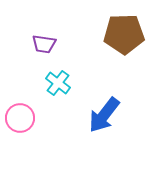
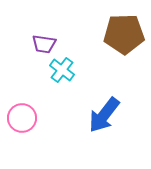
cyan cross: moved 4 px right, 13 px up
pink circle: moved 2 px right
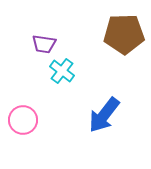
cyan cross: moved 1 px down
pink circle: moved 1 px right, 2 px down
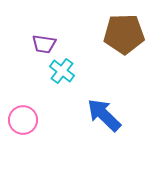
blue arrow: rotated 96 degrees clockwise
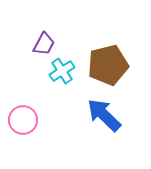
brown pentagon: moved 16 px left, 31 px down; rotated 12 degrees counterclockwise
purple trapezoid: rotated 70 degrees counterclockwise
cyan cross: rotated 20 degrees clockwise
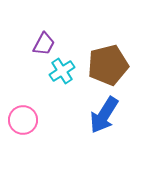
blue arrow: rotated 102 degrees counterclockwise
